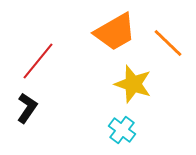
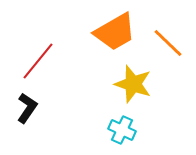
cyan cross: rotated 12 degrees counterclockwise
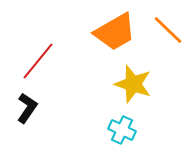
orange line: moved 13 px up
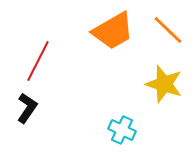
orange trapezoid: moved 2 px left, 1 px up
red line: rotated 12 degrees counterclockwise
yellow star: moved 31 px right
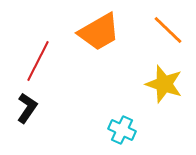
orange trapezoid: moved 14 px left, 1 px down
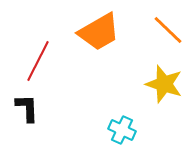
black L-shape: rotated 36 degrees counterclockwise
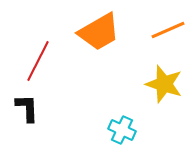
orange line: rotated 68 degrees counterclockwise
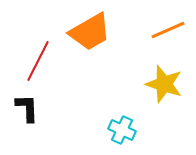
orange trapezoid: moved 9 px left
